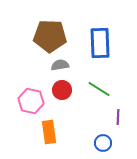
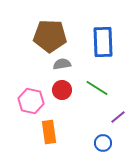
blue rectangle: moved 3 px right, 1 px up
gray semicircle: moved 2 px right, 1 px up
green line: moved 2 px left, 1 px up
purple line: rotated 49 degrees clockwise
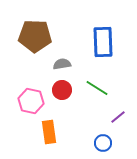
brown pentagon: moved 15 px left
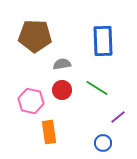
blue rectangle: moved 1 px up
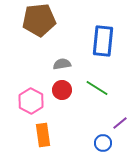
brown pentagon: moved 4 px right, 16 px up; rotated 8 degrees counterclockwise
blue rectangle: rotated 8 degrees clockwise
pink hexagon: rotated 15 degrees clockwise
purple line: moved 2 px right, 6 px down
orange rectangle: moved 6 px left, 3 px down
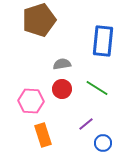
brown pentagon: rotated 12 degrees counterclockwise
red circle: moved 1 px up
pink hexagon: rotated 25 degrees counterclockwise
purple line: moved 34 px left, 1 px down
orange rectangle: rotated 10 degrees counterclockwise
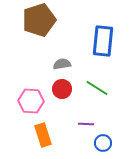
purple line: rotated 42 degrees clockwise
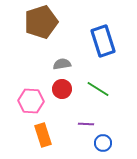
brown pentagon: moved 2 px right, 2 px down
blue rectangle: rotated 24 degrees counterclockwise
green line: moved 1 px right, 1 px down
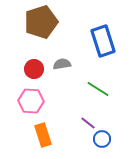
red circle: moved 28 px left, 20 px up
purple line: moved 2 px right, 1 px up; rotated 35 degrees clockwise
blue circle: moved 1 px left, 4 px up
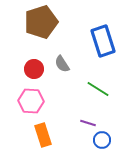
gray semicircle: rotated 114 degrees counterclockwise
purple line: rotated 21 degrees counterclockwise
blue circle: moved 1 px down
